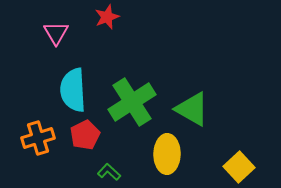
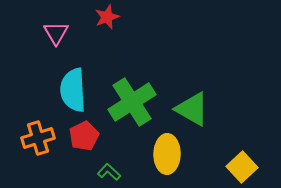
red pentagon: moved 1 px left, 1 px down
yellow square: moved 3 px right
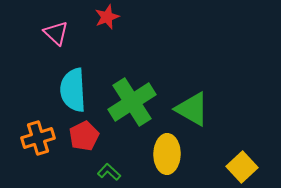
pink triangle: rotated 16 degrees counterclockwise
